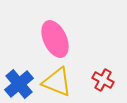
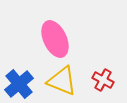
yellow triangle: moved 5 px right, 1 px up
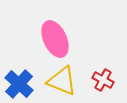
blue cross: rotated 8 degrees counterclockwise
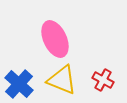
yellow triangle: moved 1 px up
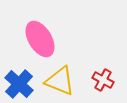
pink ellipse: moved 15 px left; rotated 6 degrees counterclockwise
yellow triangle: moved 2 px left, 1 px down
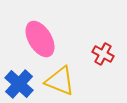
red cross: moved 26 px up
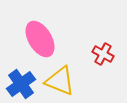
blue cross: moved 2 px right; rotated 12 degrees clockwise
